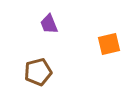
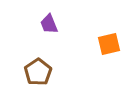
brown pentagon: rotated 20 degrees counterclockwise
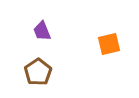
purple trapezoid: moved 7 px left, 7 px down
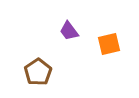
purple trapezoid: moved 27 px right; rotated 15 degrees counterclockwise
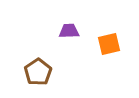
purple trapezoid: rotated 125 degrees clockwise
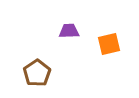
brown pentagon: moved 1 px left, 1 px down
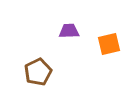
brown pentagon: moved 1 px right, 1 px up; rotated 8 degrees clockwise
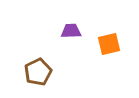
purple trapezoid: moved 2 px right
